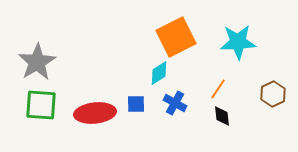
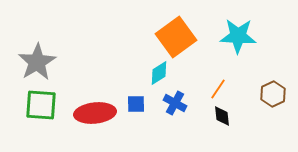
orange square: rotated 9 degrees counterclockwise
cyan star: moved 6 px up; rotated 6 degrees clockwise
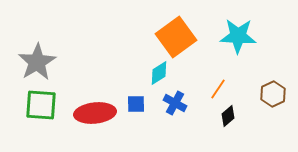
black diamond: moved 6 px right; rotated 55 degrees clockwise
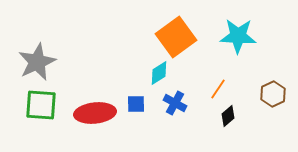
gray star: rotated 6 degrees clockwise
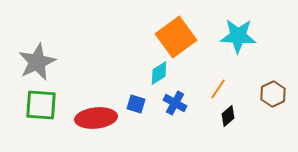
blue square: rotated 18 degrees clockwise
red ellipse: moved 1 px right, 5 px down
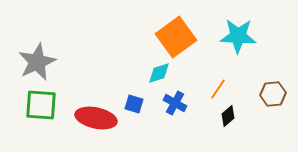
cyan diamond: rotated 15 degrees clockwise
brown hexagon: rotated 20 degrees clockwise
blue square: moved 2 px left
red ellipse: rotated 18 degrees clockwise
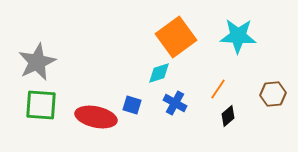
blue square: moved 2 px left, 1 px down
red ellipse: moved 1 px up
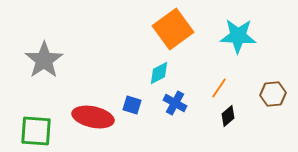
orange square: moved 3 px left, 8 px up
gray star: moved 7 px right, 2 px up; rotated 9 degrees counterclockwise
cyan diamond: rotated 10 degrees counterclockwise
orange line: moved 1 px right, 1 px up
green square: moved 5 px left, 26 px down
red ellipse: moved 3 px left
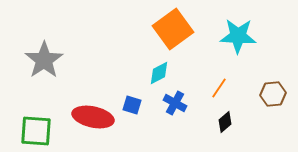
black diamond: moved 3 px left, 6 px down
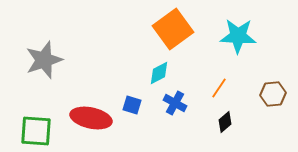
gray star: rotated 15 degrees clockwise
red ellipse: moved 2 px left, 1 px down
